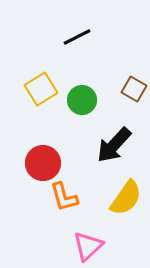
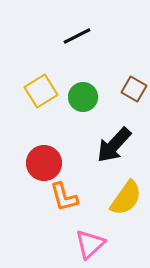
black line: moved 1 px up
yellow square: moved 2 px down
green circle: moved 1 px right, 3 px up
red circle: moved 1 px right
pink triangle: moved 2 px right, 2 px up
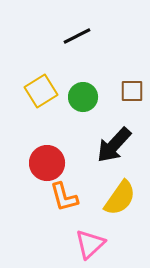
brown square: moved 2 px left, 2 px down; rotated 30 degrees counterclockwise
red circle: moved 3 px right
yellow semicircle: moved 6 px left
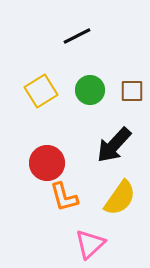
green circle: moved 7 px right, 7 px up
